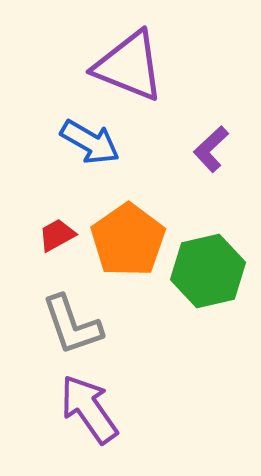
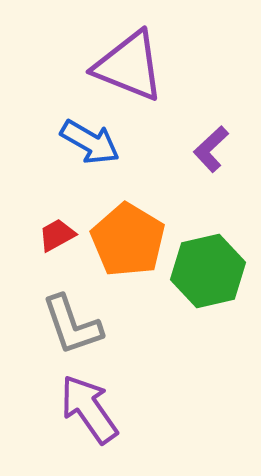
orange pentagon: rotated 6 degrees counterclockwise
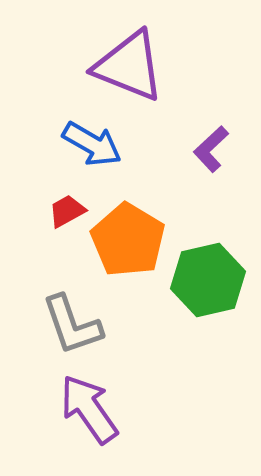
blue arrow: moved 2 px right, 2 px down
red trapezoid: moved 10 px right, 24 px up
green hexagon: moved 9 px down
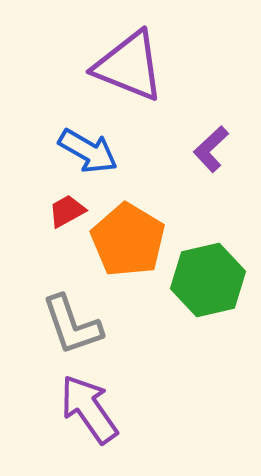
blue arrow: moved 4 px left, 7 px down
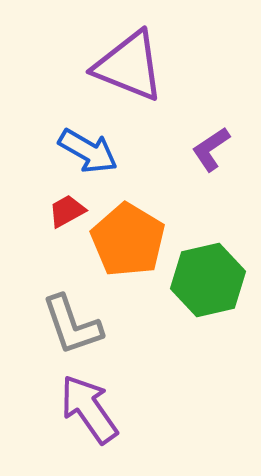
purple L-shape: rotated 9 degrees clockwise
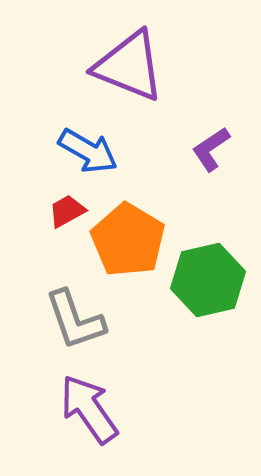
gray L-shape: moved 3 px right, 5 px up
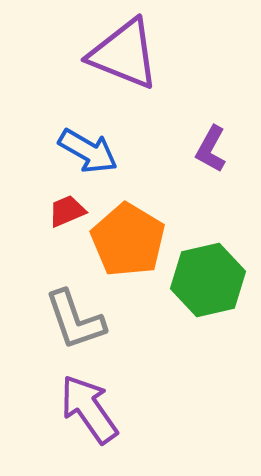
purple triangle: moved 5 px left, 12 px up
purple L-shape: rotated 27 degrees counterclockwise
red trapezoid: rotated 6 degrees clockwise
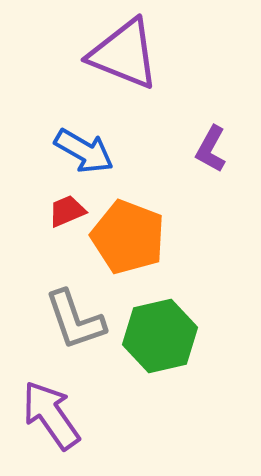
blue arrow: moved 4 px left
orange pentagon: moved 3 px up; rotated 10 degrees counterclockwise
green hexagon: moved 48 px left, 56 px down
purple arrow: moved 38 px left, 6 px down
